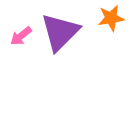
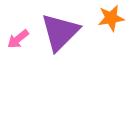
pink arrow: moved 3 px left, 3 px down
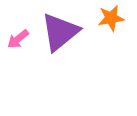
purple triangle: rotated 6 degrees clockwise
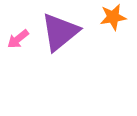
orange star: moved 2 px right, 1 px up
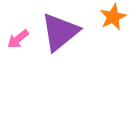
orange star: rotated 16 degrees counterclockwise
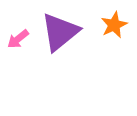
orange star: moved 1 px right, 8 px down
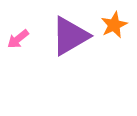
purple triangle: moved 10 px right, 4 px down; rotated 9 degrees clockwise
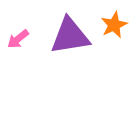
purple triangle: rotated 21 degrees clockwise
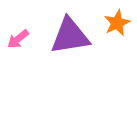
orange star: moved 3 px right, 2 px up
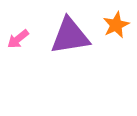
orange star: moved 1 px left, 2 px down
